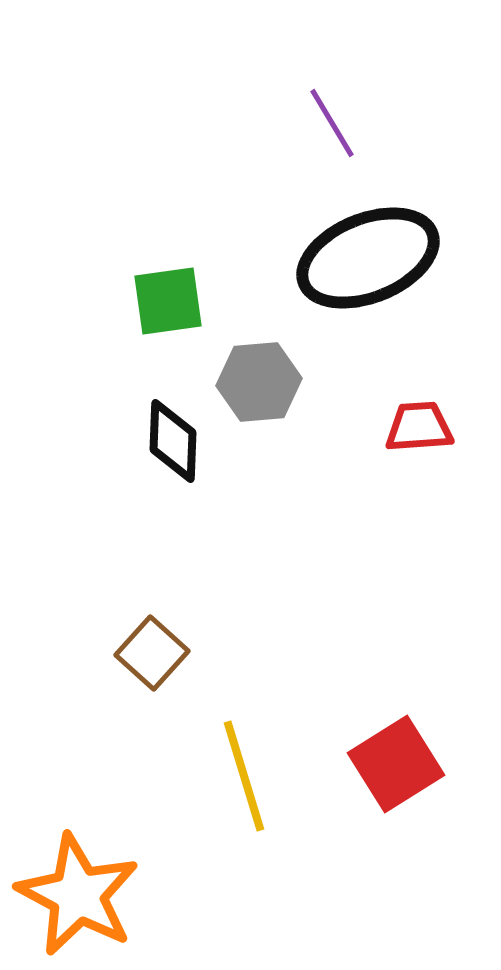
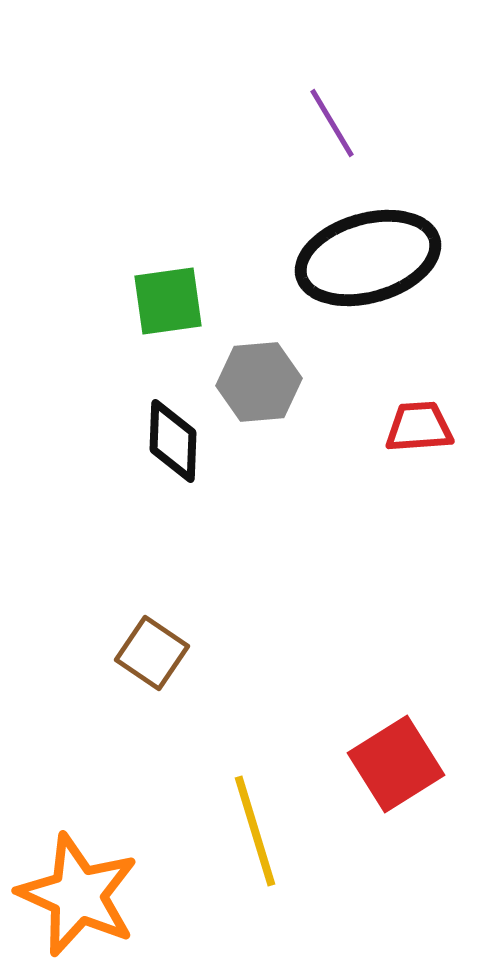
black ellipse: rotated 6 degrees clockwise
brown square: rotated 8 degrees counterclockwise
yellow line: moved 11 px right, 55 px down
orange star: rotated 4 degrees counterclockwise
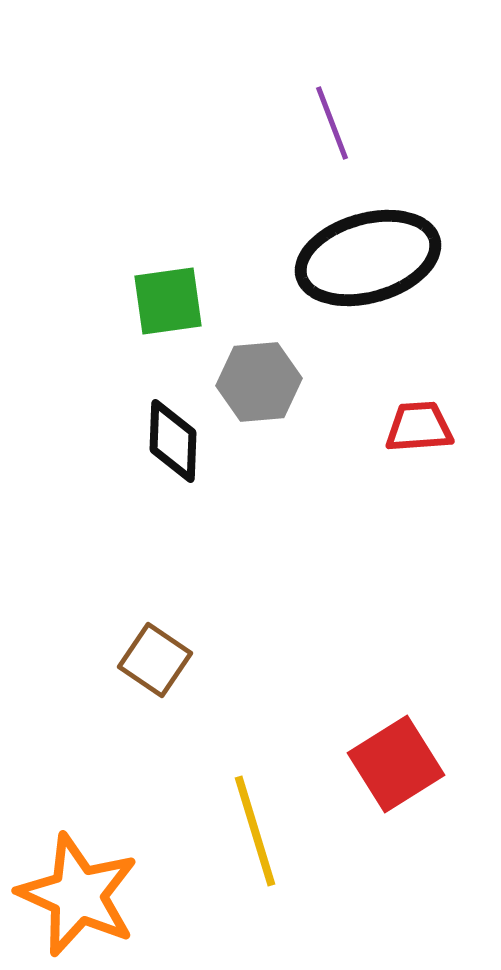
purple line: rotated 10 degrees clockwise
brown square: moved 3 px right, 7 px down
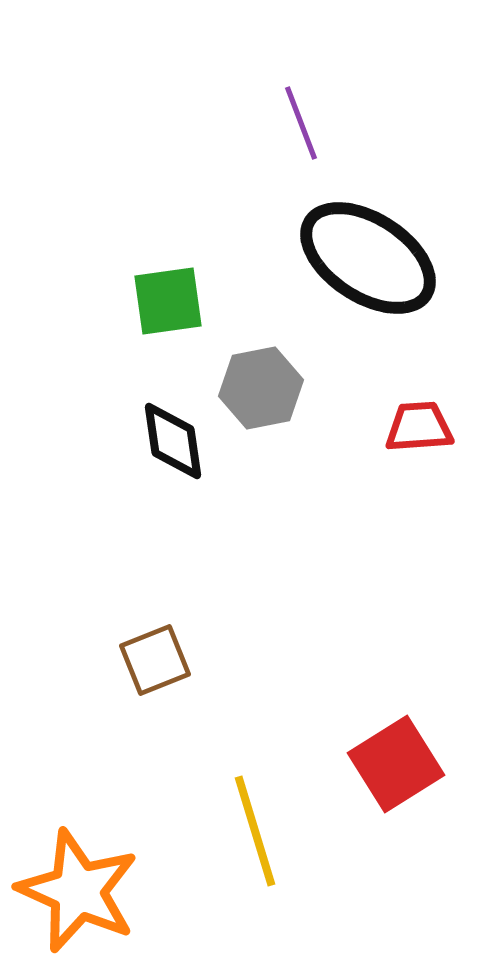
purple line: moved 31 px left
black ellipse: rotated 49 degrees clockwise
gray hexagon: moved 2 px right, 6 px down; rotated 6 degrees counterclockwise
black diamond: rotated 10 degrees counterclockwise
brown square: rotated 34 degrees clockwise
orange star: moved 4 px up
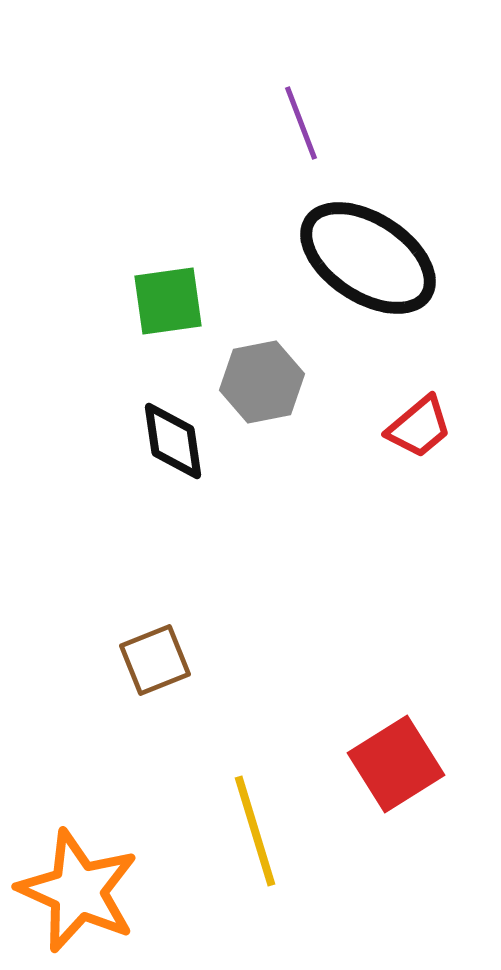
gray hexagon: moved 1 px right, 6 px up
red trapezoid: rotated 144 degrees clockwise
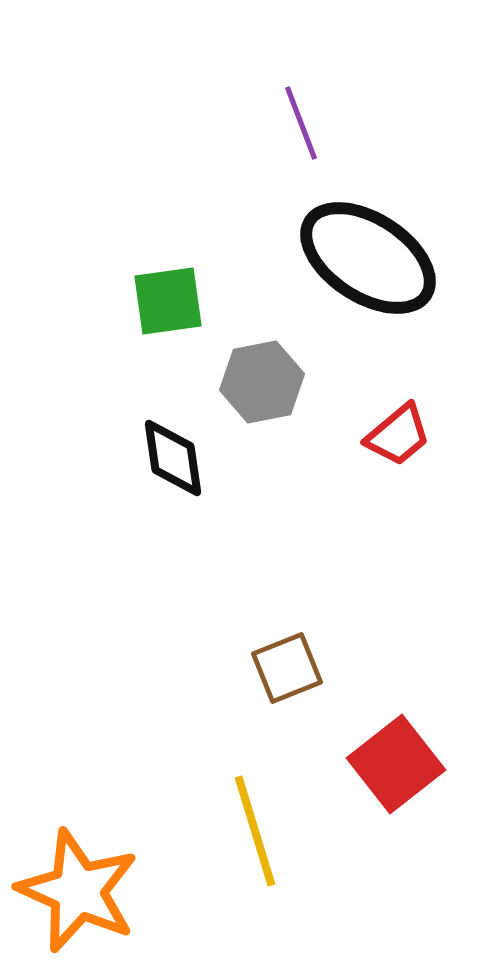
red trapezoid: moved 21 px left, 8 px down
black diamond: moved 17 px down
brown square: moved 132 px right, 8 px down
red square: rotated 6 degrees counterclockwise
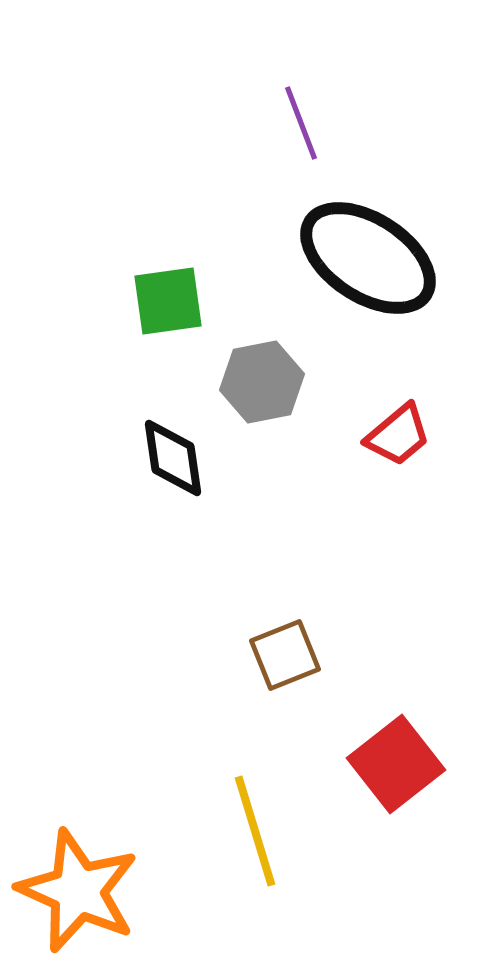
brown square: moved 2 px left, 13 px up
